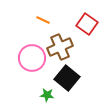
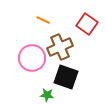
black square: moved 1 px left, 1 px up; rotated 20 degrees counterclockwise
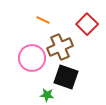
red square: rotated 10 degrees clockwise
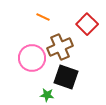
orange line: moved 3 px up
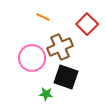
green star: moved 1 px left, 1 px up
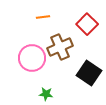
orange line: rotated 32 degrees counterclockwise
black square: moved 23 px right, 4 px up; rotated 15 degrees clockwise
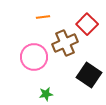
brown cross: moved 5 px right, 4 px up
pink circle: moved 2 px right, 1 px up
black square: moved 2 px down
green star: rotated 16 degrees counterclockwise
